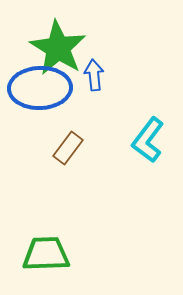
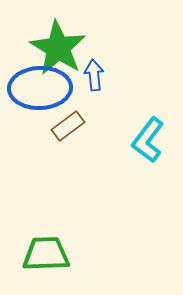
brown rectangle: moved 22 px up; rotated 16 degrees clockwise
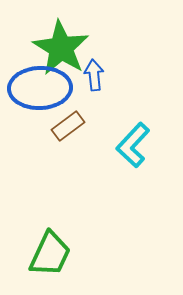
green star: moved 3 px right
cyan L-shape: moved 15 px left, 5 px down; rotated 6 degrees clockwise
green trapezoid: moved 4 px right; rotated 117 degrees clockwise
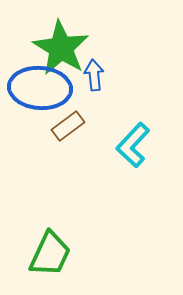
blue ellipse: rotated 6 degrees clockwise
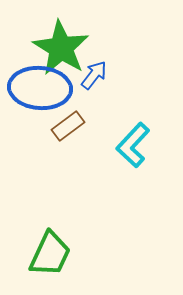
blue arrow: rotated 44 degrees clockwise
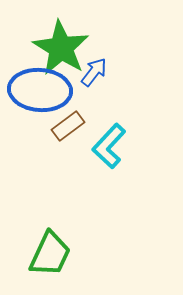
blue arrow: moved 3 px up
blue ellipse: moved 2 px down
cyan L-shape: moved 24 px left, 1 px down
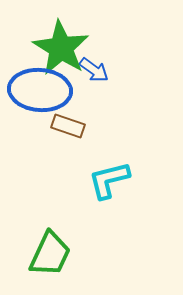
blue arrow: moved 2 px up; rotated 88 degrees clockwise
brown rectangle: rotated 56 degrees clockwise
cyan L-shape: moved 34 px down; rotated 33 degrees clockwise
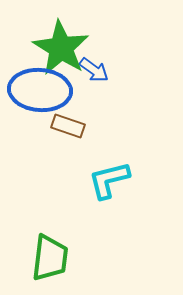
green trapezoid: moved 4 px down; rotated 18 degrees counterclockwise
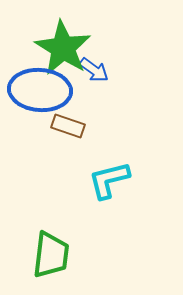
green star: moved 2 px right
green trapezoid: moved 1 px right, 3 px up
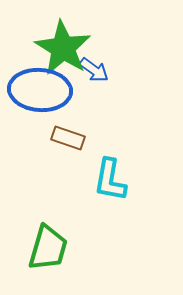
brown rectangle: moved 12 px down
cyan L-shape: moved 1 px right; rotated 66 degrees counterclockwise
green trapezoid: moved 3 px left, 7 px up; rotated 9 degrees clockwise
